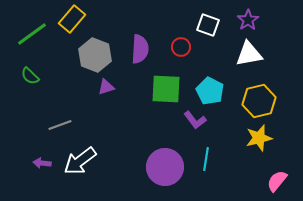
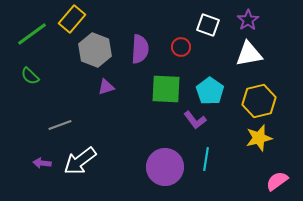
gray hexagon: moved 5 px up
cyan pentagon: rotated 8 degrees clockwise
pink semicircle: rotated 15 degrees clockwise
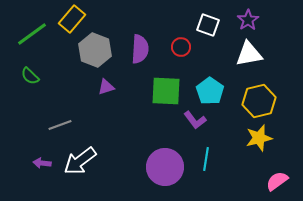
green square: moved 2 px down
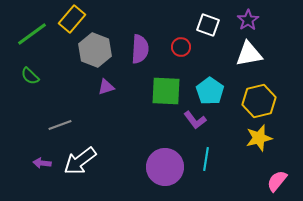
pink semicircle: rotated 15 degrees counterclockwise
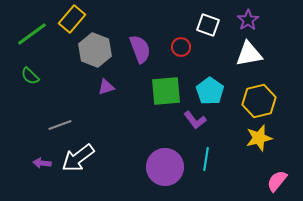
purple semicircle: rotated 24 degrees counterclockwise
green square: rotated 8 degrees counterclockwise
white arrow: moved 2 px left, 3 px up
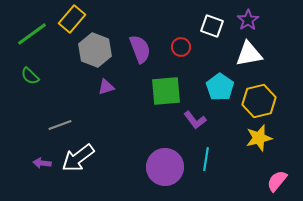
white square: moved 4 px right, 1 px down
cyan pentagon: moved 10 px right, 4 px up
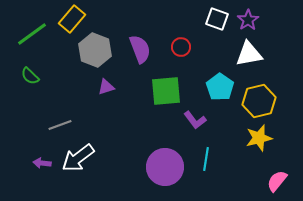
white square: moved 5 px right, 7 px up
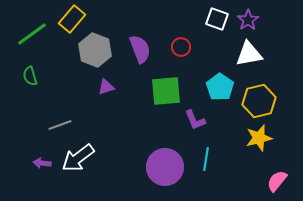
green semicircle: rotated 30 degrees clockwise
purple L-shape: rotated 15 degrees clockwise
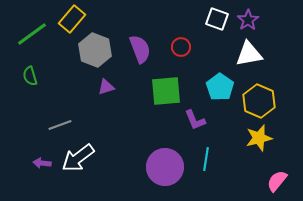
yellow hexagon: rotated 24 degrees counterclockwise
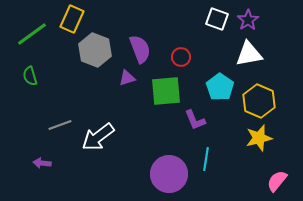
yellow rectangle: rotated 16 degrees counterclockwise
red circle: moved 10 px down
purple triangle: moved 21 px right, 9 px up
white arrow: moved 20 px right, 21 px up
purple circle: moved 4 px right, 7 px down
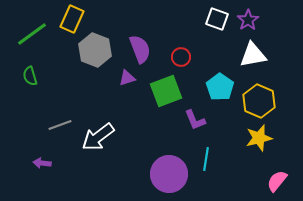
white triangle: moved 4 px right, 1 px down
green square: rotated 16 degrees counterclockwise
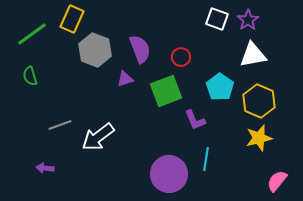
purple triangle: moved 2 px left, 1 px down
purple arrow: moved 3 px right, 5 px down
